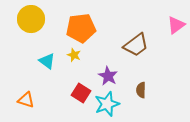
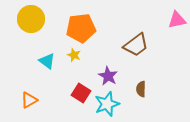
pink triangle: moved 1 px right, 5 px up; rotated 24 degrees clockwise
brown semicircle: moved 1 px up
orange triangle: moved 3 px right; rotated 48 degrees counterclockwise
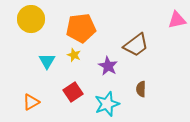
cyan triangle: rotated 24 degrees clockwise
purple star: moved 10 px up
red square: moved 8 px left, 1 px up; rotated 24 degrees clockwise
orange triangle: moved 2 px right, 2 px down
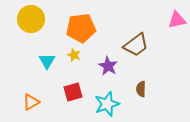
red square: rotated 18 degrees clockwise
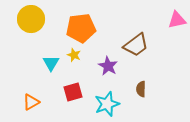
cyan triangle: moved 4 px right, 2 px down
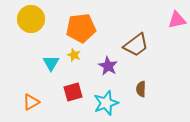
cyan star: moved 1 px left, 1 px up
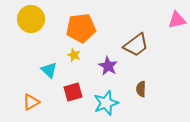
cyan triangle: moved 2 px left, 7 px down; rotated 18 degrees counterclockwise
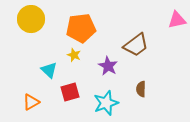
red square: moved 3 px left
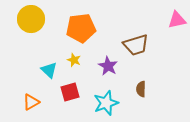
brown trapezoid: rotated 20 degrees clockwise
yellow star: moved 5 px down
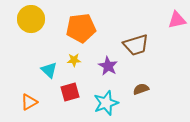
yellow star: rotated 24 degrees counterclockwise
brown semicircle: rotated 70 degrees clockwise
orange triangle: moved 2 px left
